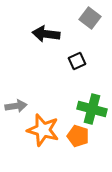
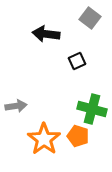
orange star: moved 1 px right, 9 px down; rotated 20 degrees clockwise
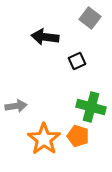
black arrow: moved 1 px left, 3 px down
green cross: moved 1 px left, 2 px up
